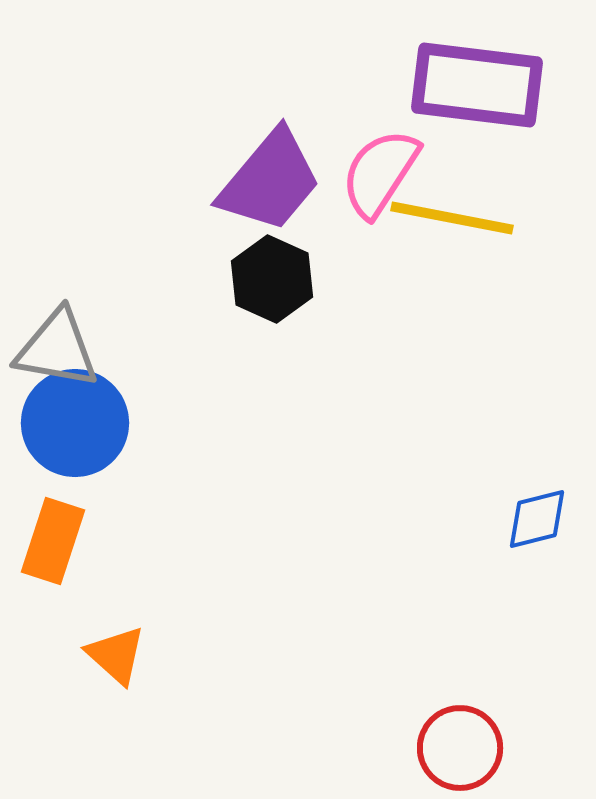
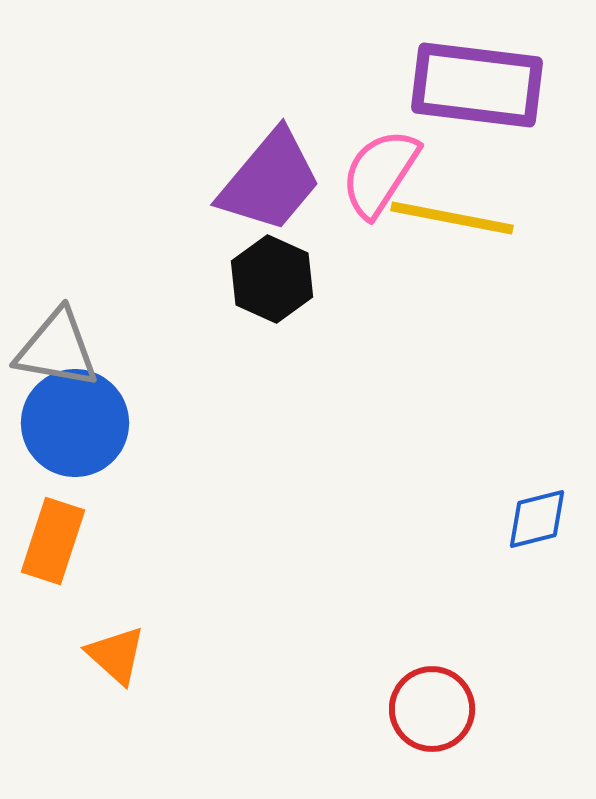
red circle: moved 28 px left, 39 px up
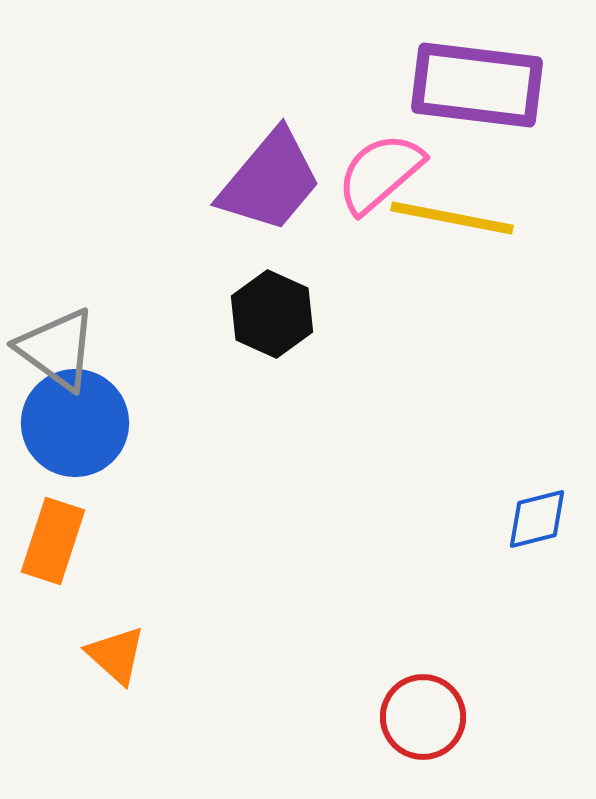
pink semicircle: rotated 16 degrees clockwise
black hexagon: moved 35 px down
gray triangle: rotated 26 degrees clockwise
red circle: moved 9 px left, 8 px down
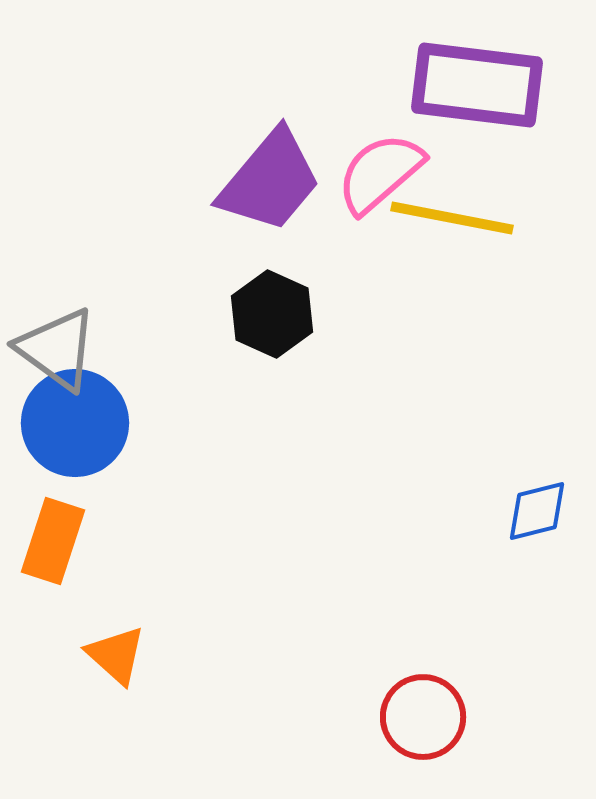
blue diamond: moved 8 px up
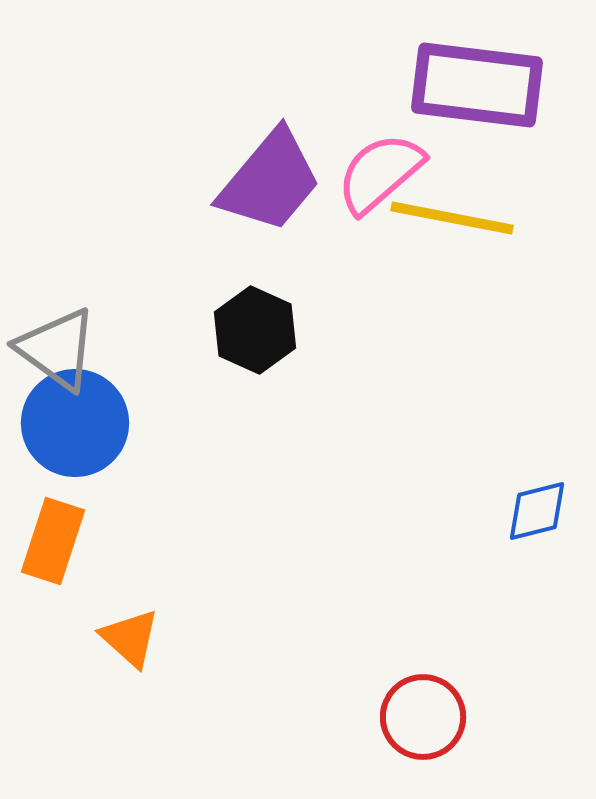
black hexagon: moved 17 px left, 16 px down
orange triangle: moved 14 px right, 17 px up
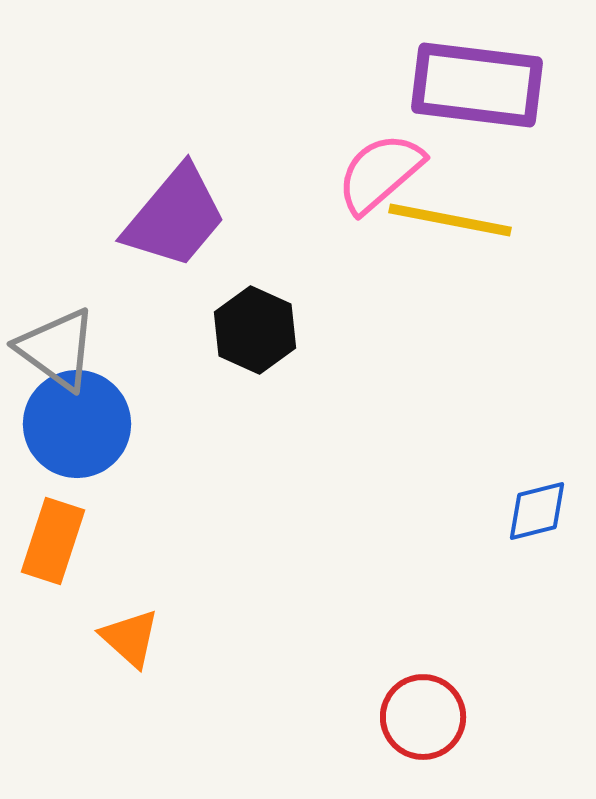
purple trapezoid: moved 95 px left, 36 px down
yellow line: moved 2 px left, 2 px down
blue circle: moved 2 px right, 1 px down
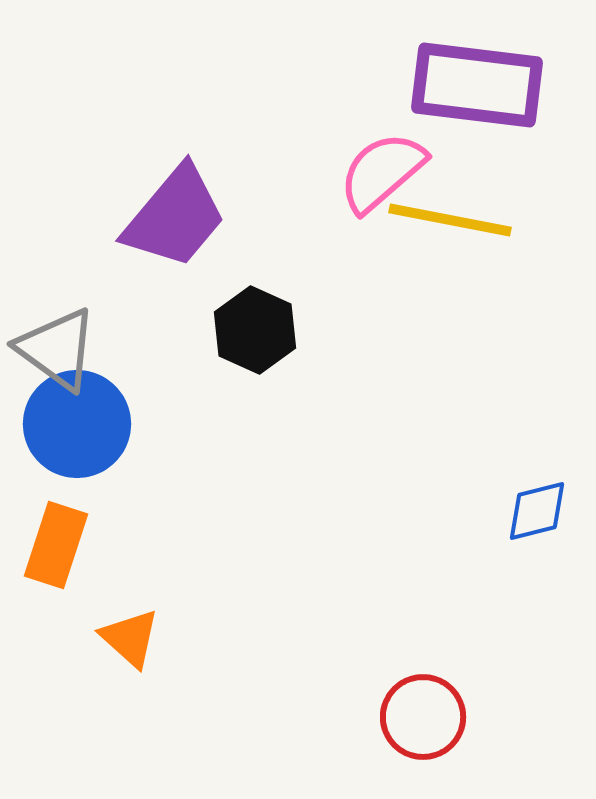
pink semicircle: moved 2 px right, 1 px up
orange rectangle: moved 3 px right, 4 px down
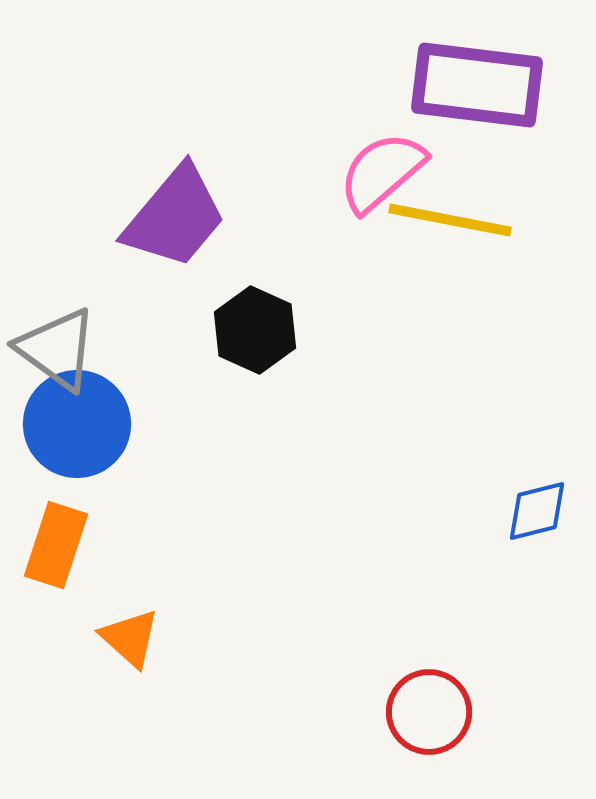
red circle: moved 6 px right, 5 px up
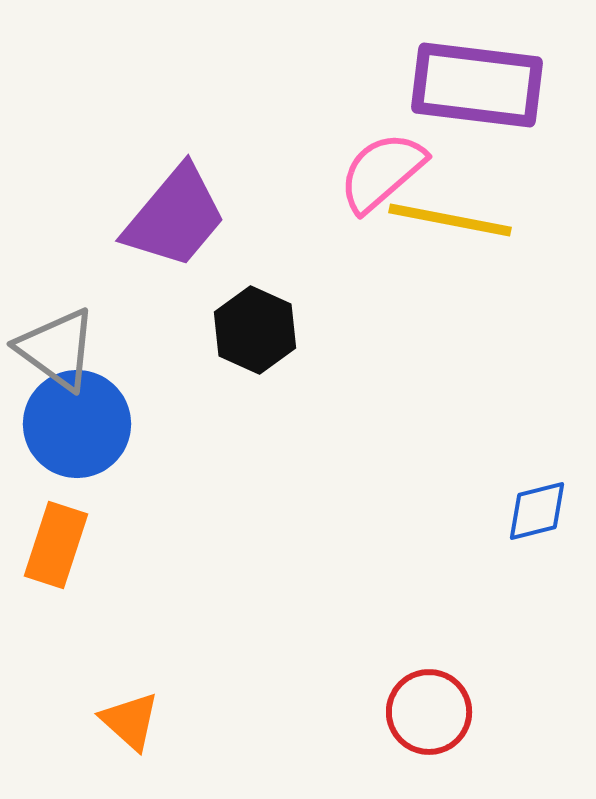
orange triangle: moved 83 px down
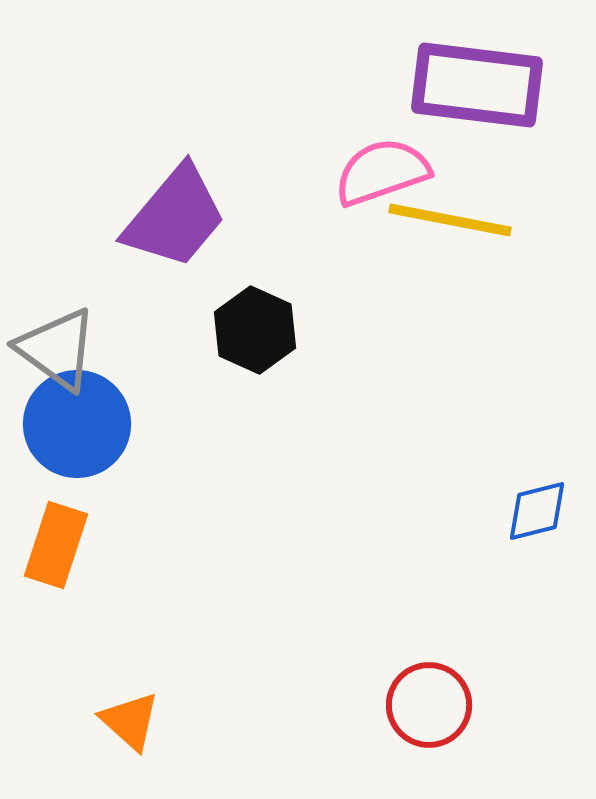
pink semicircle: rotated 22 degrees clockwise
red circle: moved 7 px up
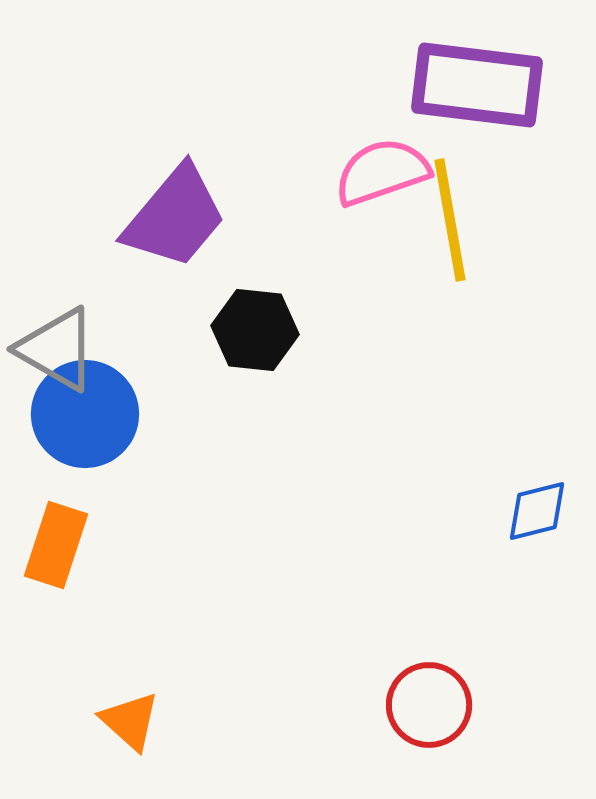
yellow line: rotated 69 degrees clockwise
black hexagon: rotated 18 degrees counterclockwise
gray triangle: rotated 6 degrees counterclockwise
blue circle: moved 8 px right, 10 px up
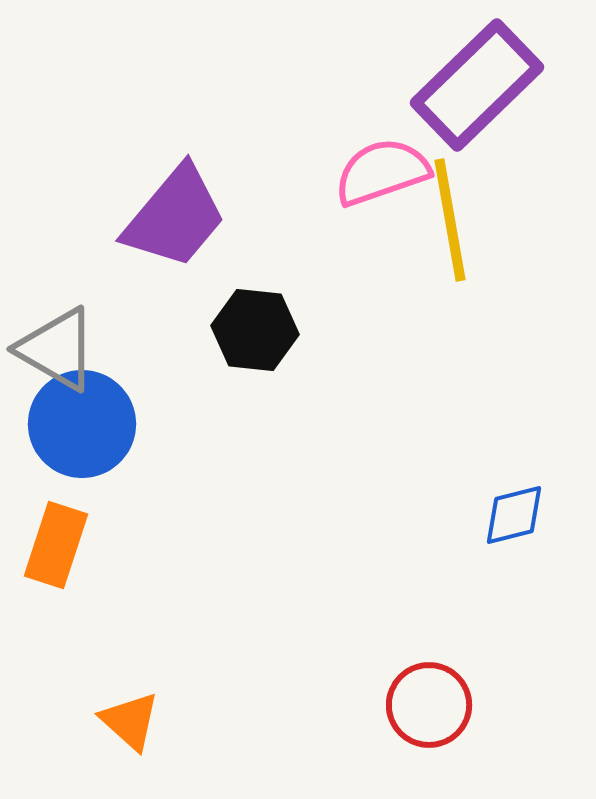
purple rectangle: rotated 51 degrees counterclockwise
blue circle: moved 3 px left, 10 px down
blue diamond: moved 23 px left, 4 px down
